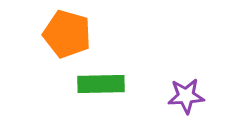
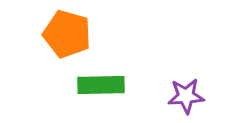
green rectangle: moved 1 px down
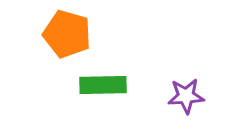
green rectangle: moved 2 px right
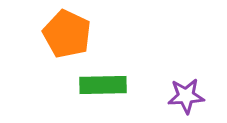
orange pentagon: rotated 9 degrees clockwise
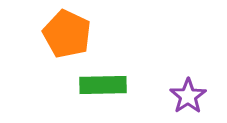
purple star: moved 2 px right; rotated 30 degrees counterclockwise
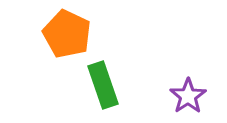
green rectangle: rotated 72 degrees clockwise
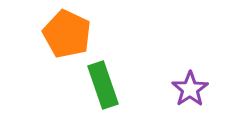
purple star: moved 2 px right, 7 px up
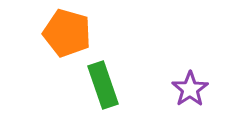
orange pentagon: moved 1 px up; rotated 9 degrees counterclockwise
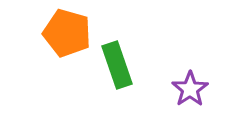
green rectangle: moved 14 px right, 20 px up
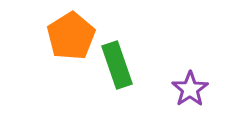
orange pentagon: moved 4 px right, 3 px down; rotated 24 degrees clockwise
